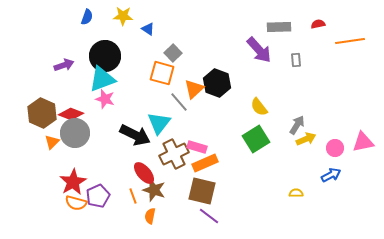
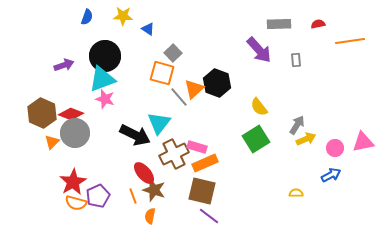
gray rectangle at (279, 27): moved 3 px up
gray line at (179, 102): moved 5 px up
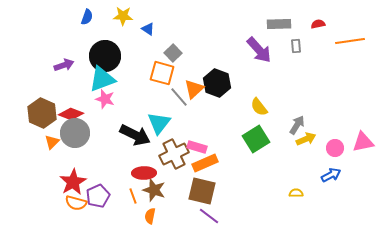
gray rectangle at (296, 60): moved 14 px up
red ellipse at (144, 173): rotated 50 degrees counterclockwise
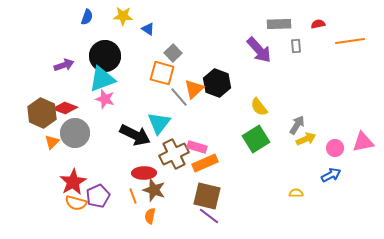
red diamond at (71, 114): moved 6 px left, 6 px up
brown square at (202, 191): moved 5 px right, 5 px down
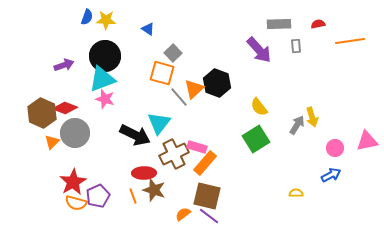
yellow star at (123, 16): moved 17 px left, 4 px down
yellow arrow at (306, 139): moved 6 px right, 22 px up; rotated 96 degrees clockwise
pink triangle at (363, 142): moved 4 px right, 1 px up
orange rectangle at (205, 163): rotated 25 degrees counterclockwise
orange semicircle at (150, 216): moved 33 px right, 2 px up; rotated 42 degrees clockwise
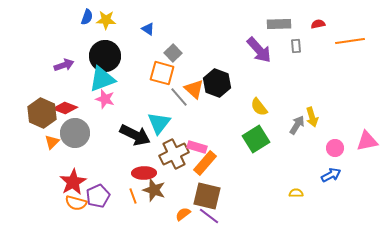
orange triangle at (194, 89): rotated 35 degrees counterclockwise
